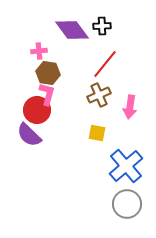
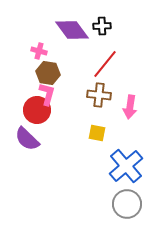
pink cross: rotated 21 degrees clockwise
brown cross: rotated 30 degrees clockwise
purple semicircle: moved 2 px left, 4 px down
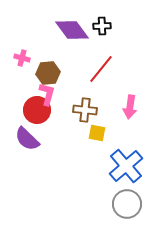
pink cross: moved 17 px left, 7 px down
red line: moved 4 px left, 5 px down
brown hexagon: rotated 15 degrees counterclockwise
brown cross: moved 14 px left, 15 px down
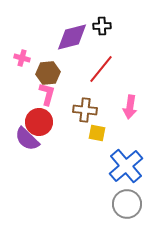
purple diamond: moved 7 px down; rotated 68 degrees counterclockwise
red circle: moved 2 px right, 12 px down
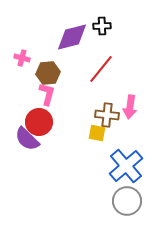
brown cross: moved 22 px right, 5 px down
gray circle: moved 3 px up
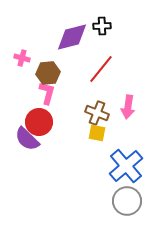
pink L-shape: moved 1 px up
pink arrow: moved 2 px left
brown cross: moved 10 px left, 2 px up; rotated 15 degrees clockwise
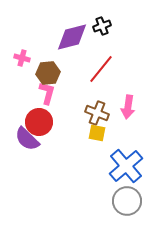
black cross: rotated 18 degrees counterclockwise
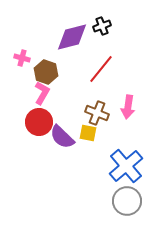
brown hexagon: moved 2 px left, 1 px up; rotated 25 degrees clockwise
pink L-shape: moved 5 px left; rotated 15 degrees clockwise
yellow square: moved 9 px left
purple semicircle: moved 35 px right, 2 px up
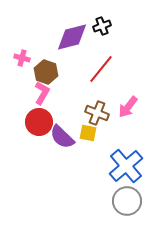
pink arrow: rotated 30 degrees clockwise
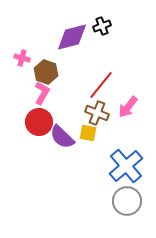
red line: moved 16 px down
